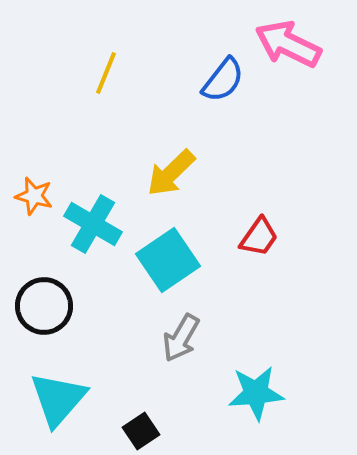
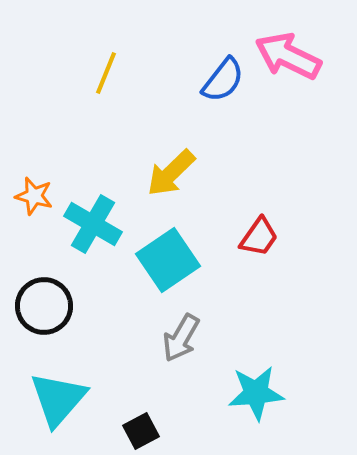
pink arrow: moved 12 px down
black square: rotated 6 degrees clockwise
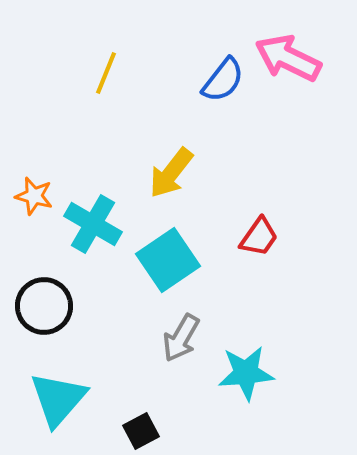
pink arrow: moved 2 px down
yellow arrow: rotated 8 degrees counterclockwise
cyan star: moved 10 px left, 20 px up
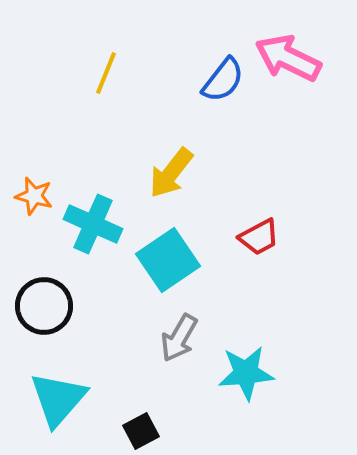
cyan cross: rotated 6 degrees counterclockwise
red trapezoid: rotated 27 degrees clockwise
gray arrow: moved 2 px left
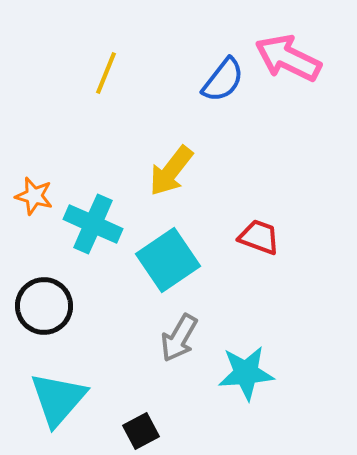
yellow arrow: moved 2 px up
red trapezoid: rotated 132 degrees counterclockwise
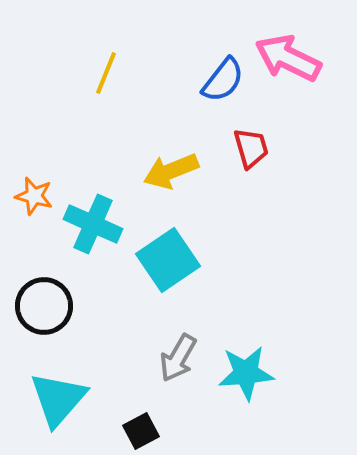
yellow arrow: rotated 30 degrees clockwise
red trapezoid: moved 8 px left, 89 px up; rotated 54 degrees clockwise
gray arrow: moved 1 px left, 20 px down
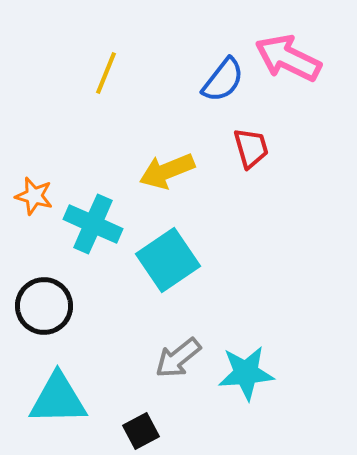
yellow arrow: moved 4 px left
gray arrow: rotated 21 degrees clockwise
cyan triangle: rotated 48 degrees clockwise
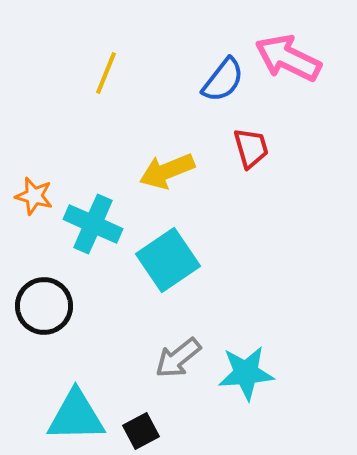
cyan triangle: moved 18 px right, 17 px down
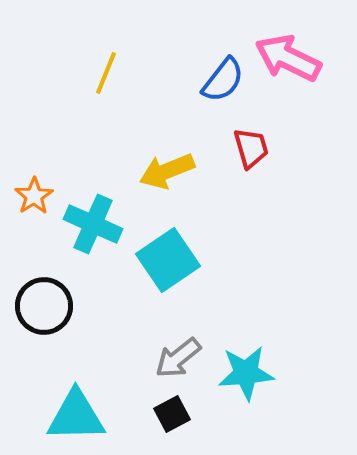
orange star: rotated 24 degrees clockwise
black square: moved 31 px right, 17 px up
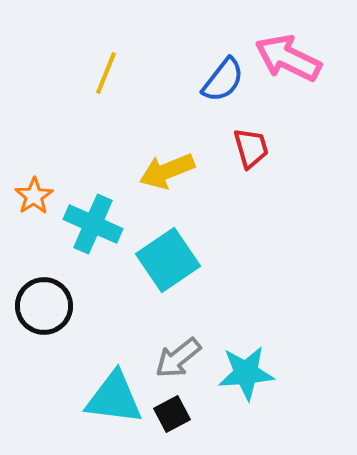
cyan triangle: moved 38 px right, 18 px up; rotated 8 degrees clockwise
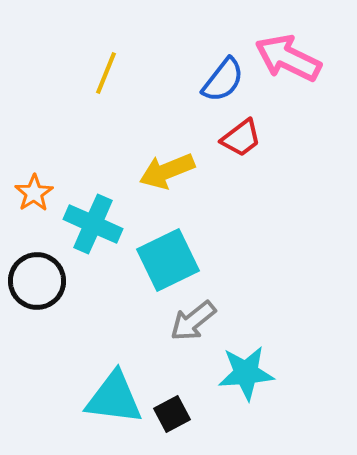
red trapezoid: moved 10 px left, 10 px up; rotated 69 degrees clockwise
orange star: moved 3 px up
cyan square: rotated 8 degrees clockwise
black circle: moved 7 px left, 25 px up
gray arrow: moved 15 px right, 37 px up
